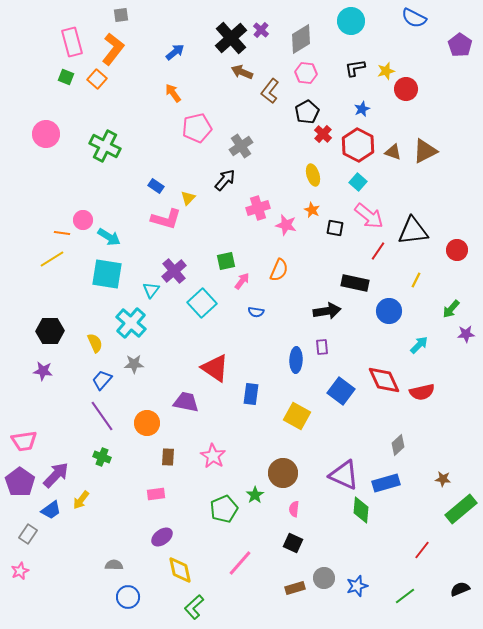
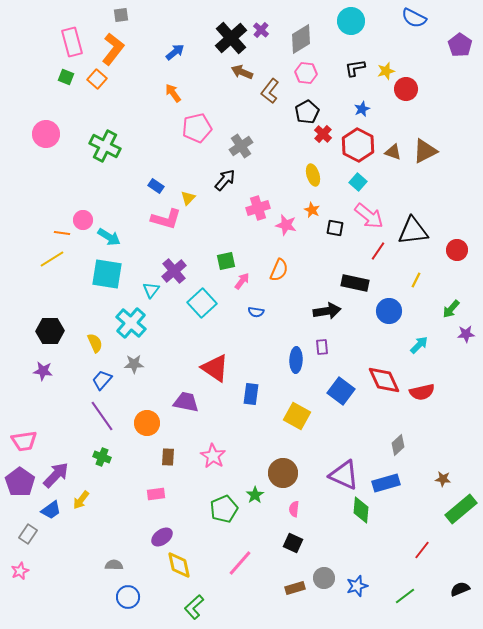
yellow diamond at (180, 570): moved 1 px left, 5 px up
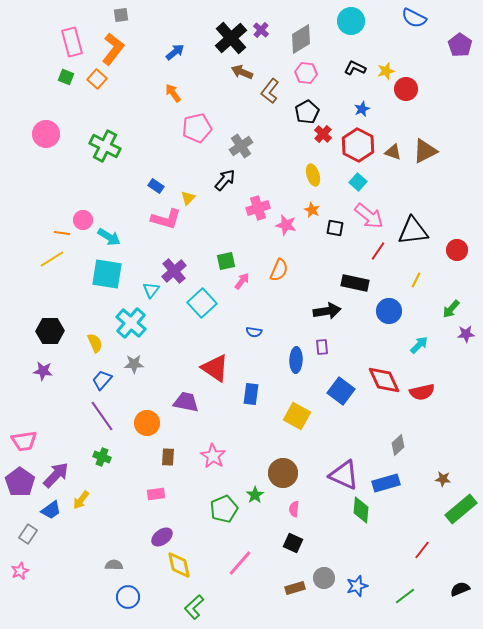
black L-shape at (355, 68): rotated 35 degrees clockwise
blue semicircle at (256, 312): moved 2 px left, 20 px down
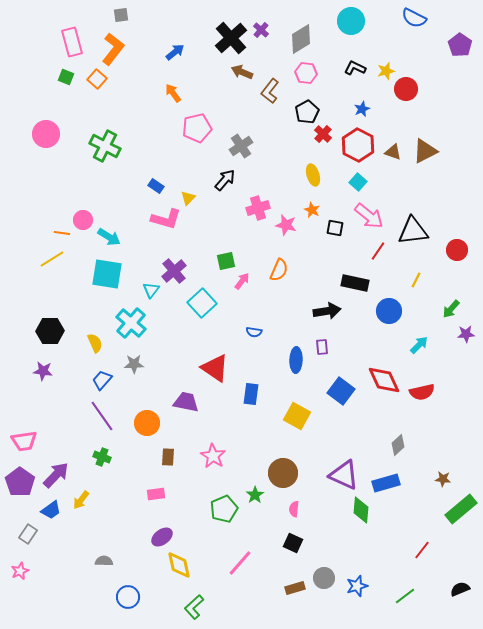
gray semicircle at (114, 565): moved 10 px left, 4 px up
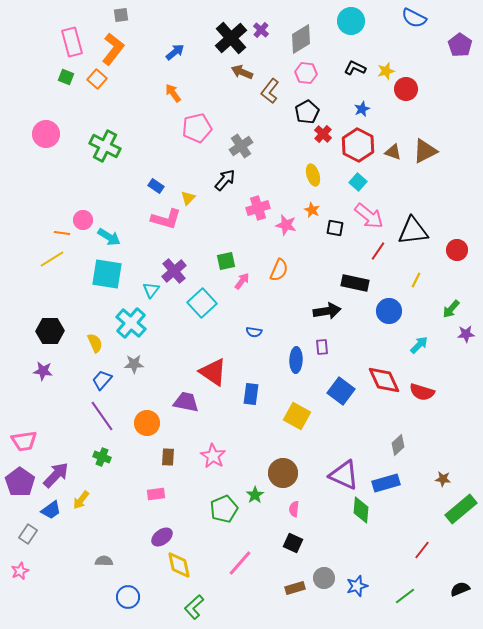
red triangle at (215, 368): moved 2 px left, 4 px down
red semicircle at (422, 392): rotated 30 degrees clockwise
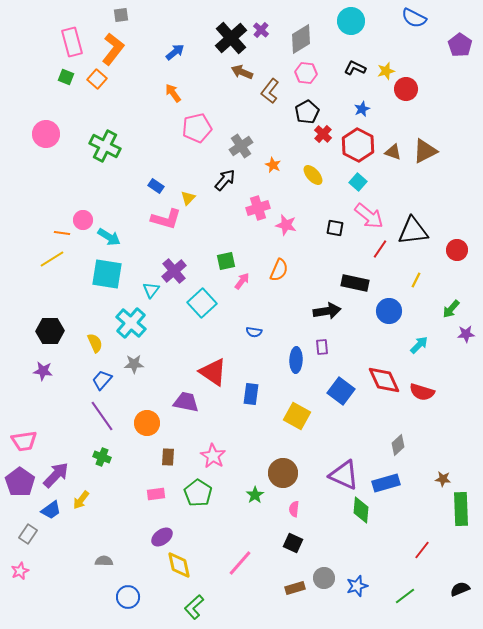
yellow ellipse at (313, 175): rotated 25 degrees counterclockwise
orange star at (312, 210): moved 39 px left, 45 px up
red line at (378, 251): moved 2 px right, 2 px up
green pentagon at (224, 509): moved 26 px left, 16 px up; rotated 16 degrees counterclockwise
green rectangle at (461, 509): rotated 52 degrees counterclockwise
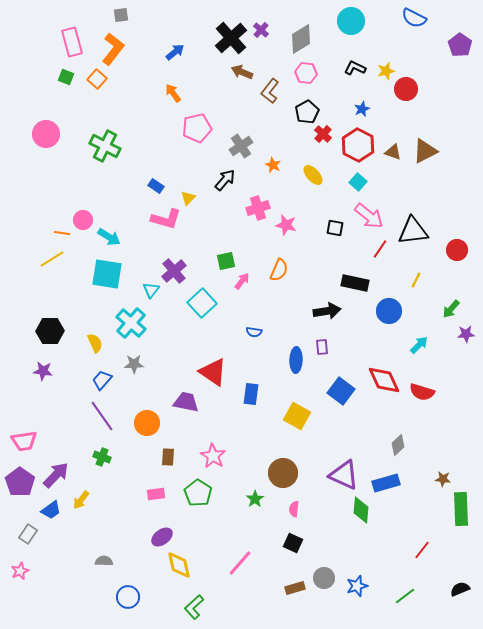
green star at (255, 495): moved 4 px down
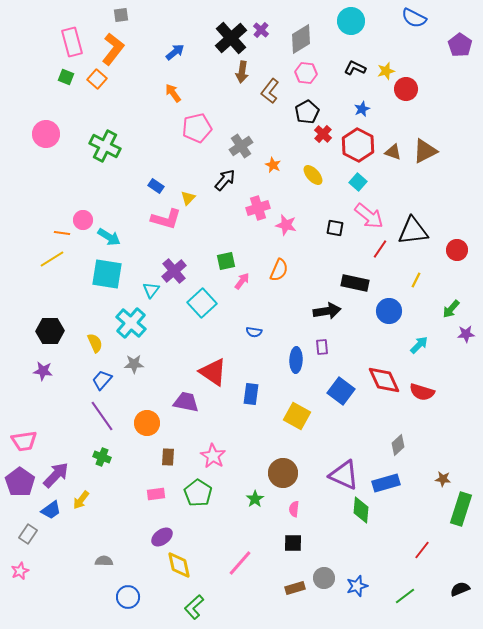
brown arrow at (242, 72): rotated 105 degrees counterclockwise
green rectangle at (461, 509): rotated 20 degrees clockwise
black square at (293, 543): rotated 24 degrees counterclockwise
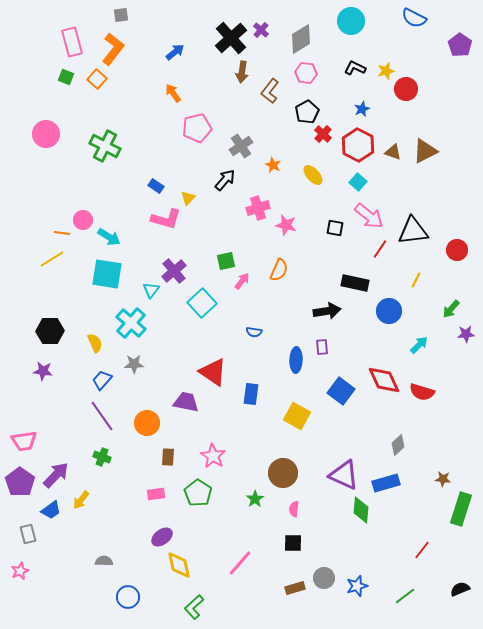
gray rectangle at (28, 534): rotated 48 degrees counterclockwise
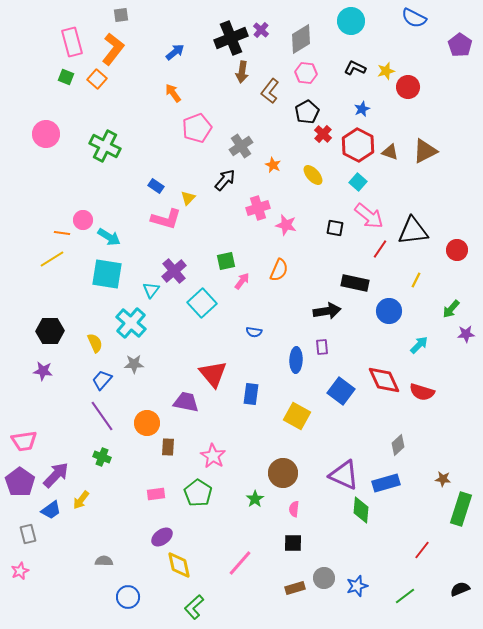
black cross at (231, 38): rotated 20 degrees clockwise
red circle at (406, 89): moved 2 px right, 2 px up
pink pentagon at (197, 128): rotated 8 degrees counterclockwise
brown triangle at (393, 152): moved 3 px left
red triangle at (213, 372): moved 2 px down; rotated 16 degrees clockwise
brown rectangle at (168, 457): moved 10 px up
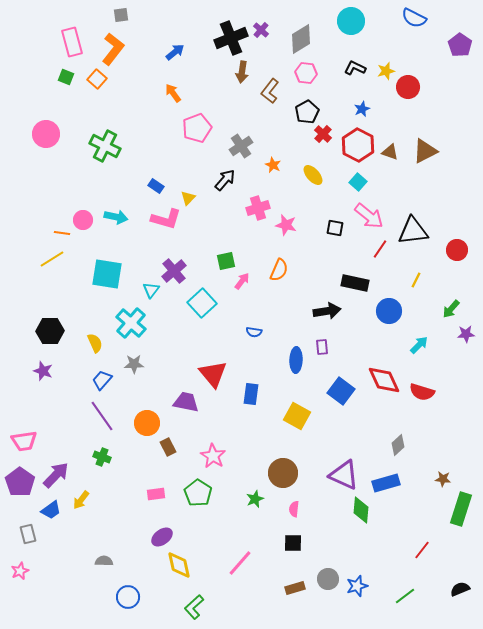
cyan arrow at (109, 237): moved 7 px right, 20 px up; rotated 20 degrees counterclockwise
purple star at (43, 371): rotated 12 degrees clockwise
brown rectangle at (168, 447): rotated 30 degrees counterclockwise
green star at (255, 499): rotated 12 degrees clockwise
gray circle at (324, 578): moved 4 px right, 1 px down
